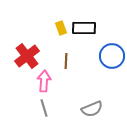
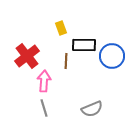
black rectangle: moved 17 px down
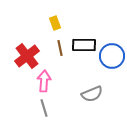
yellow rectangle: moved 6 px left, 5 px up
brown line: moved 6 px left, 13 px up; rotated 14 degrees counterclockwise
gray semicircle: moved 15 px up
